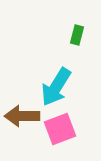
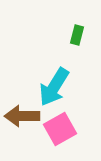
cyan arrow: moved 2 px left
pink square: rotated 8 degrees counterclockwise
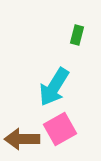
brown arrow: moved 23 px down
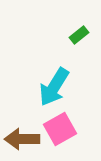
green rectangle: moved 2 px right; rotated 36 degrees clockwise
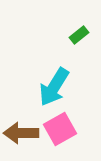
brown arrow: moved 1 px left, 6 px up
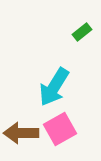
green rectangle: moved 3 px right, 3 px up
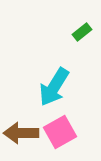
pink square: moved 3 px down
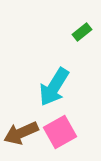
brown arrow: rotated 24 degrees counterclockwise
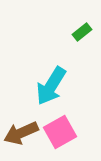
cyan arrow: moved 3 px left, 1 px up
